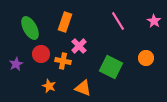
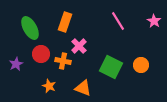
orange circle: moved 5 px left, 7 px down
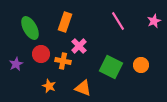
pink star: rotated 16 degrees clockwise
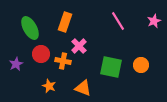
green square: rotated 15 degrees counterclockwise
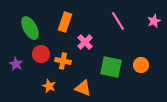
pink cross: moved 6 px right, 4 px up
purple star: rotated 16 degrees counterclockwise
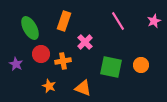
orange rectangle: moved 1 px left, 1 px up
orange cross: rotated 21 degrees counterclockwise
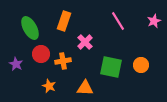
orange triangle: moved 2 px right; rotated 18 degrees counterclockwise
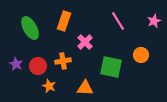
red circle: moved 3 px left, 12 px down
orange circle: moved 10 px up
